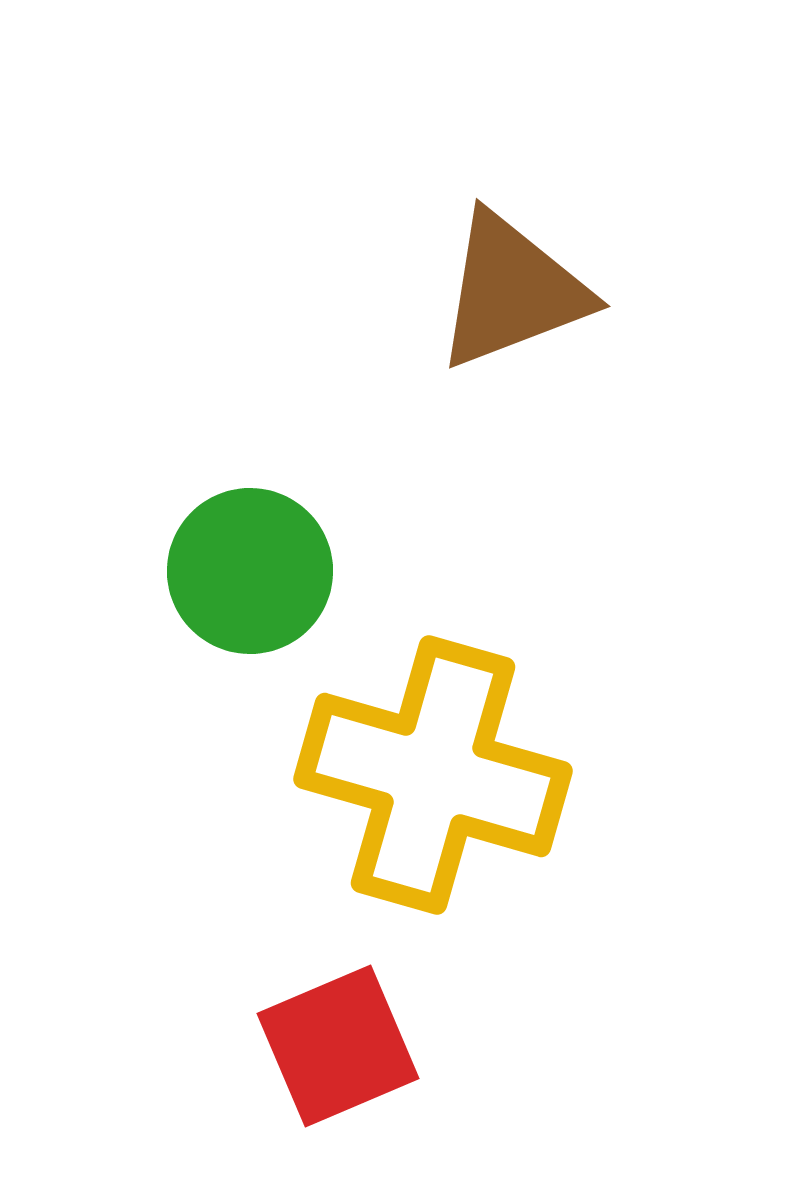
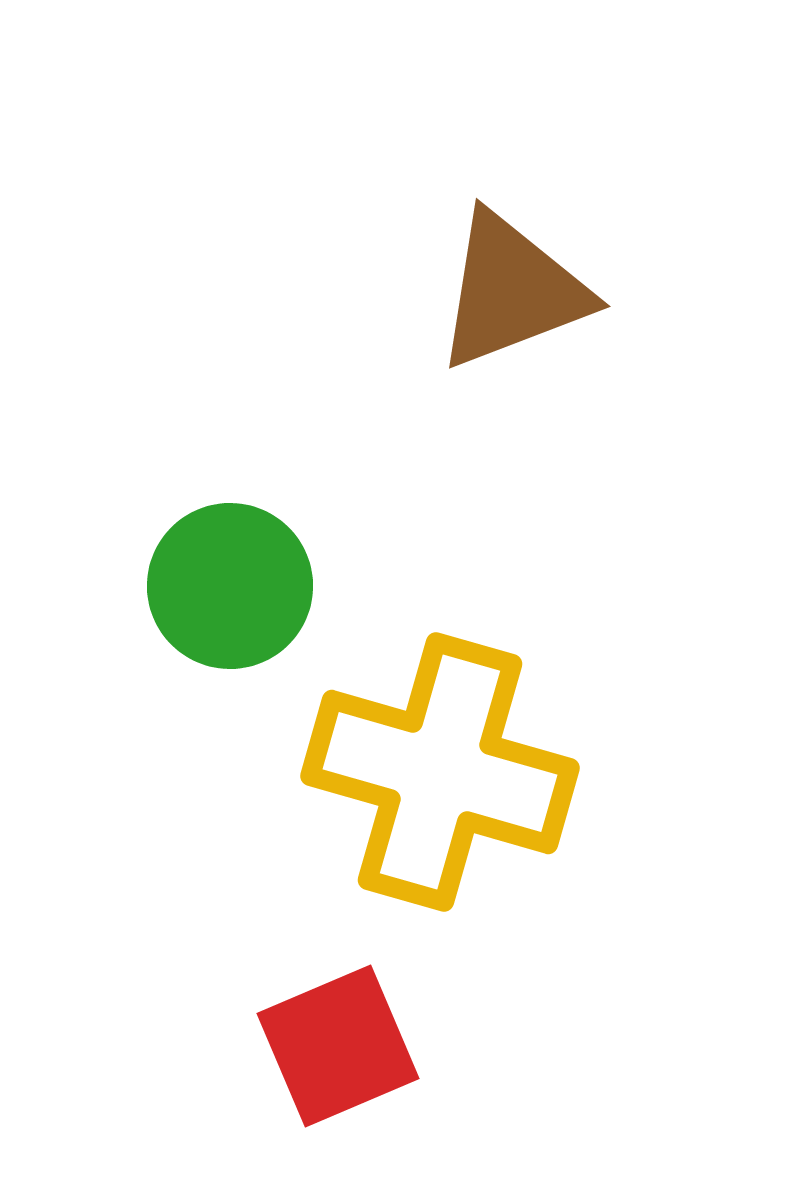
green circle: moved 20 px left, 15 px down
yellow cross: moved 7 px right, 3 px up
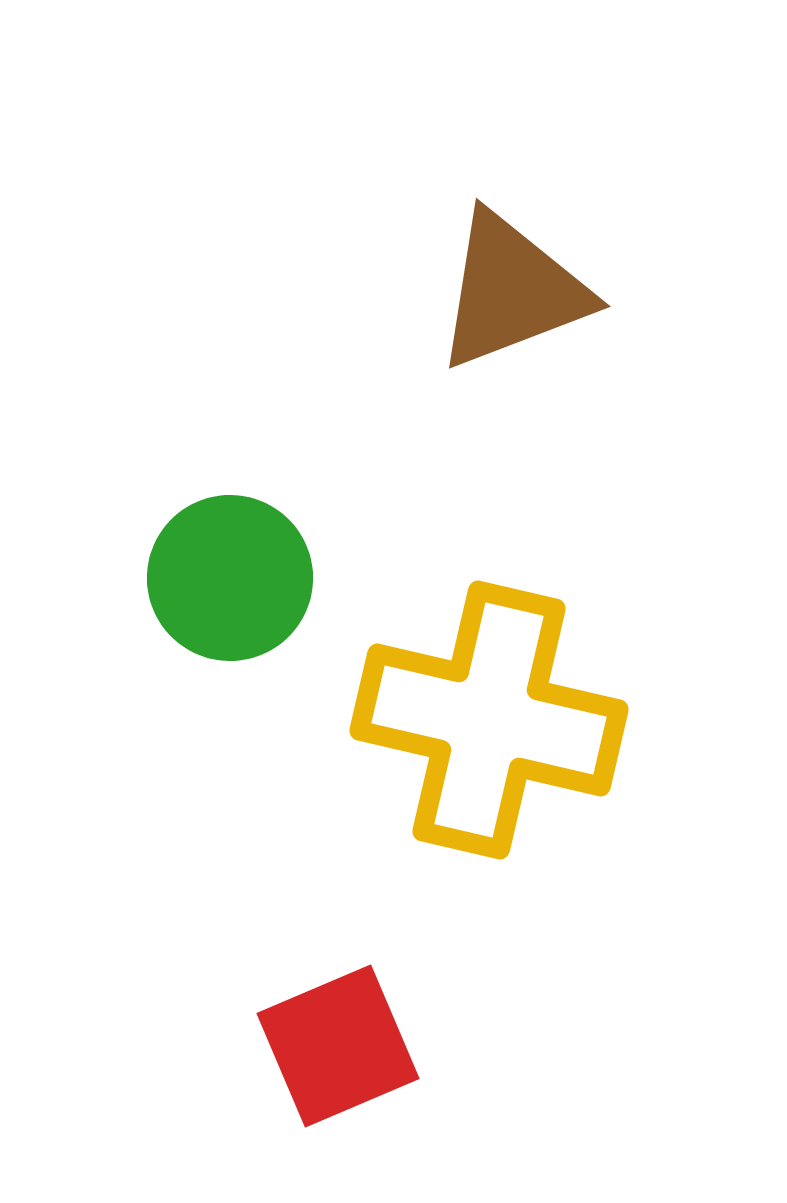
green circle: moved 8 px up
yellow cross: moved 49 px right, 52 px up; rotated 3 degrees counterclockwise
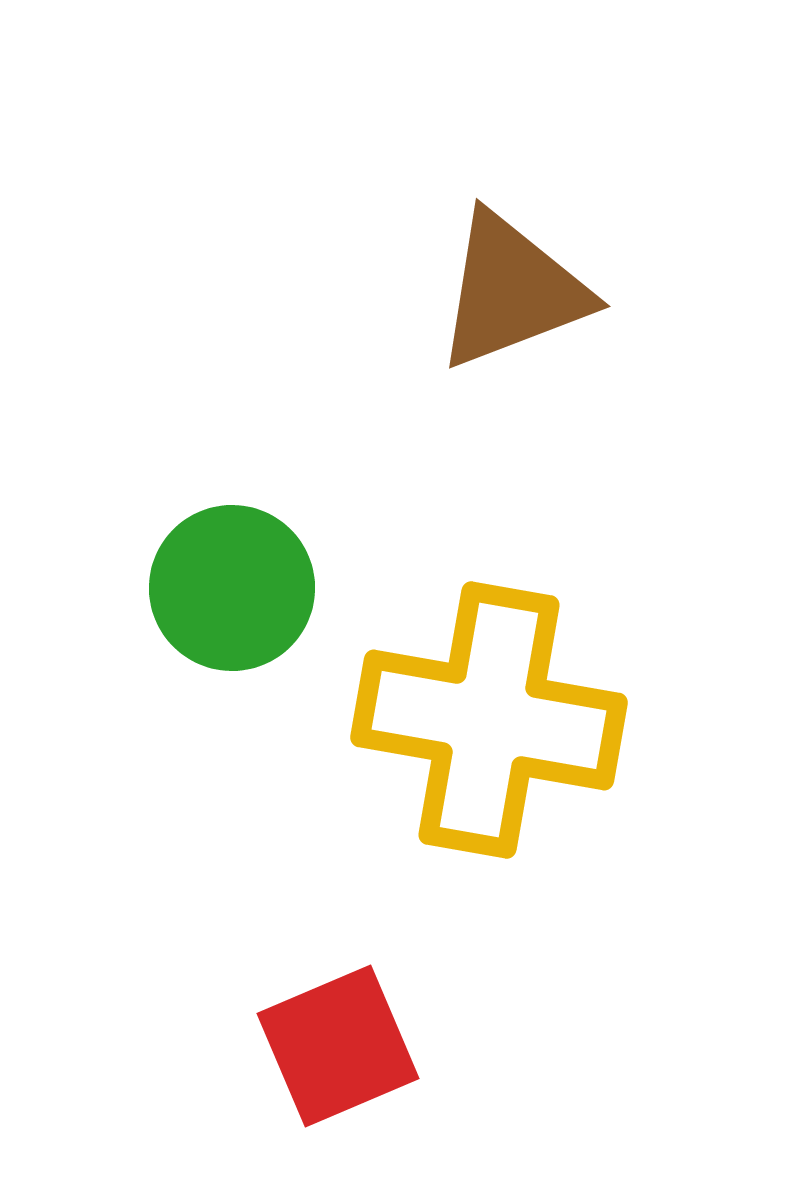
green circle: moved 2 px right, 10 px down
yellow cross: rotated 3 degrees counterclockwise
